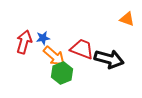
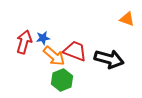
red trapezoid: moved 7 px left, 2 px down
green hexagon: moved 7 px down
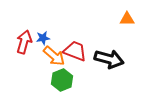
orange triangle: rotated 21 degrees counterclockwise
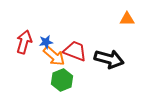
blue star: moved 3 px right, 4 px down
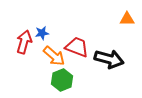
blue star: moved 4 px left, 9 px up
red trapezoid: moved 2 px right, 4 px up
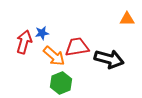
red trapezoid: rotated 30 degrees counterclockwise
green hexagon: moved 1 px left, 3 px down
